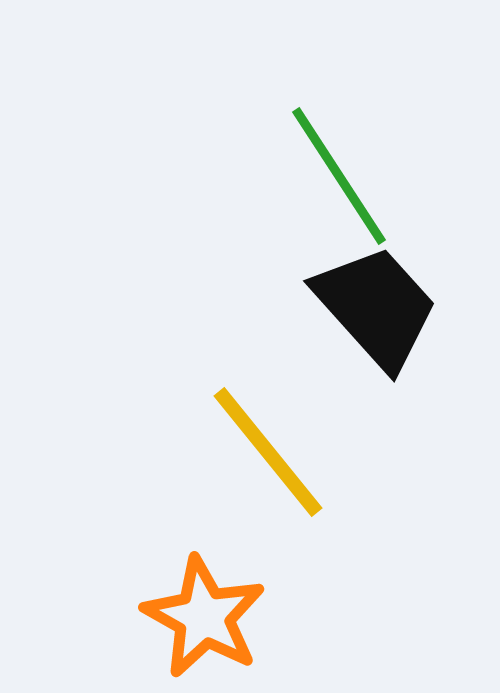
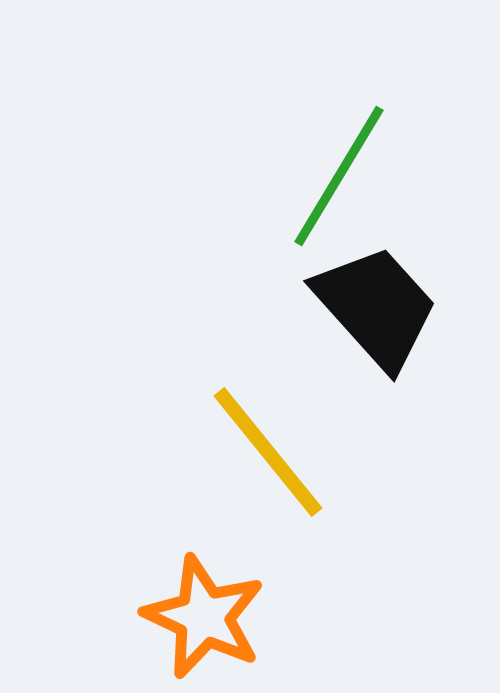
green line: rotated 64 degrees clockwise
orange star: rotated 4 degrees counterclockwise
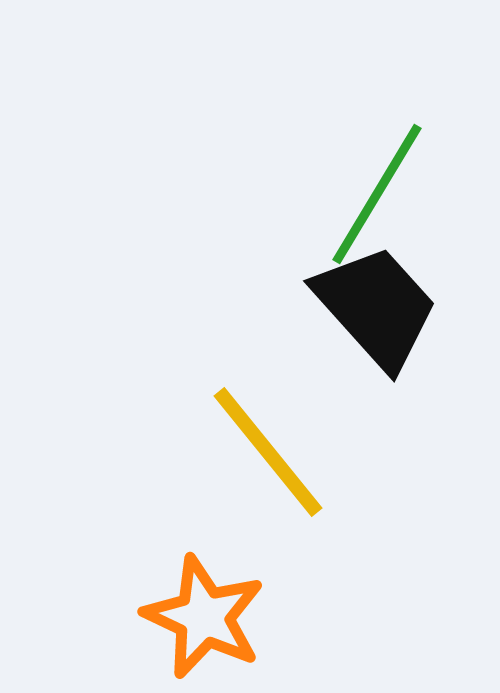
green line: moved 38 px right, 18 px down
